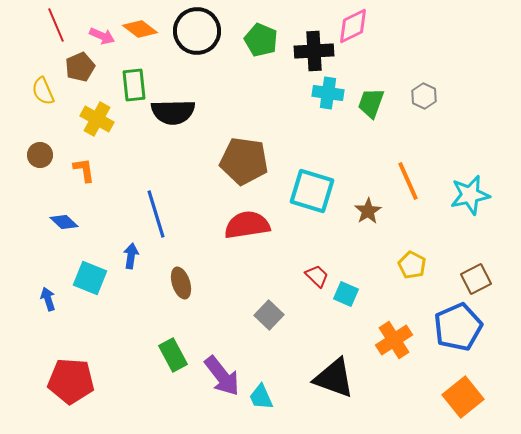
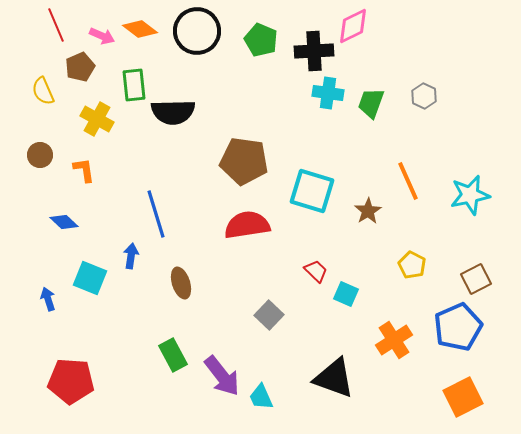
red trapezoid at (317, 276): moved 1 px left, 5 px up
orange square at (463, 397): rotated 12 degrees clockwise
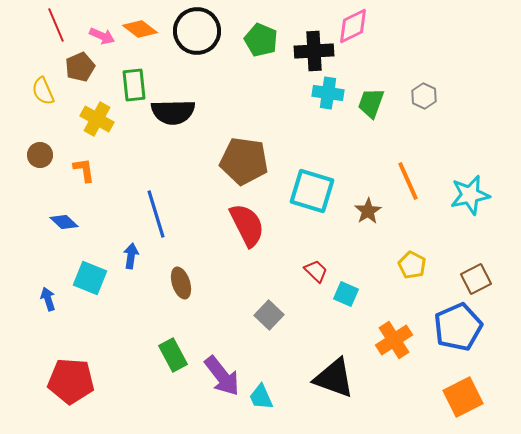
red semicircle at (247, 225): rotated 72 degrees clockwise
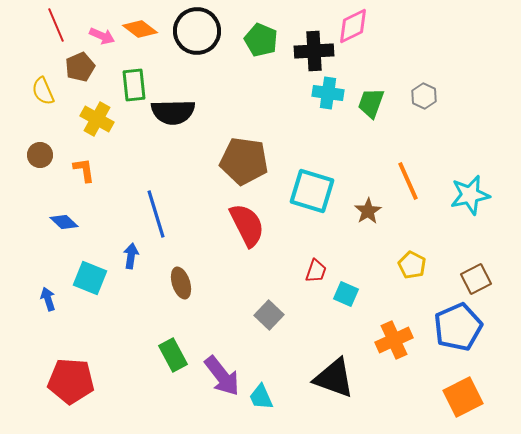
red trapezoid at (316, 271): rotated 65 degrees clockwise
orange cross at (394, 340): rotated 9 degrees clockwise
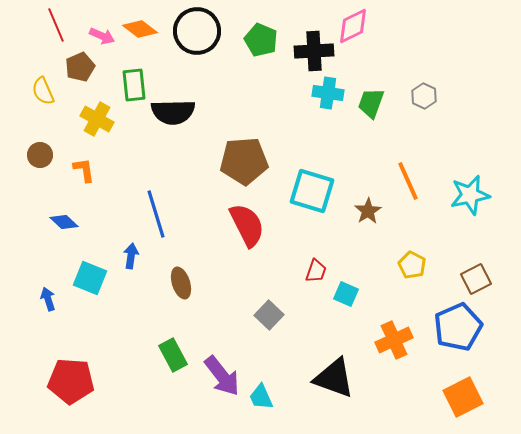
brown pentagon at (244, 161): rotated 12 degrees counterclockwise
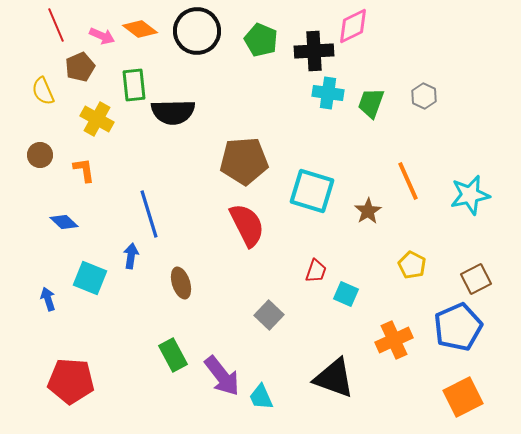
blue line at (156, 214): moved 7 px left
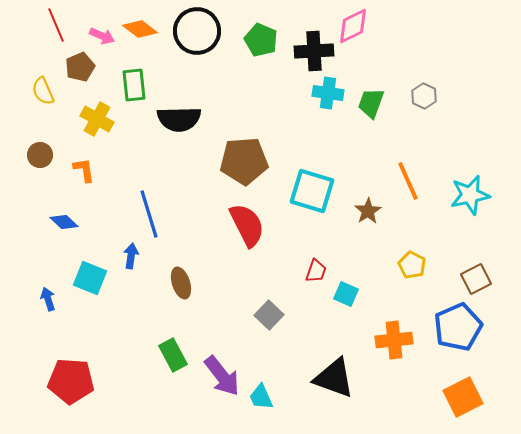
black semicircle at (173, 112): moved 6 px right, 7 px down
orange cross at (394, 340): rotated 18 degrees clockwise
